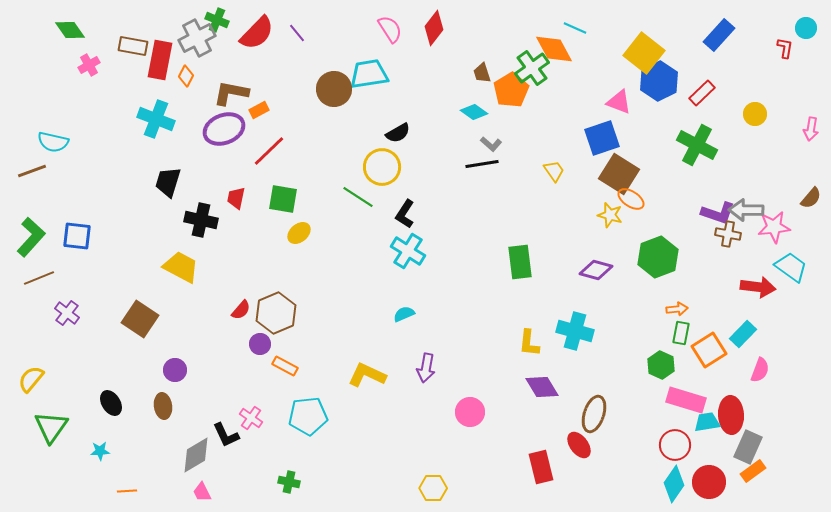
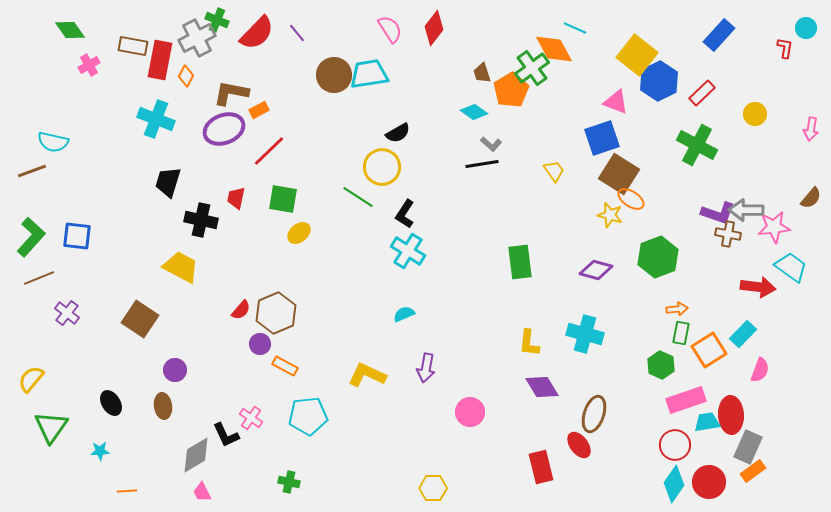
yellow square at (644, 53): moved 7 px left, 2 px down
brown circle at (334, 89): moved 14 px up
pink triangle at (619, 102): moved 3 px left
cyan cross at (575, 331): moved 10 px right, 3 px down
pink rectangle at (686, 400): rotated 36 degrees counterclockwise
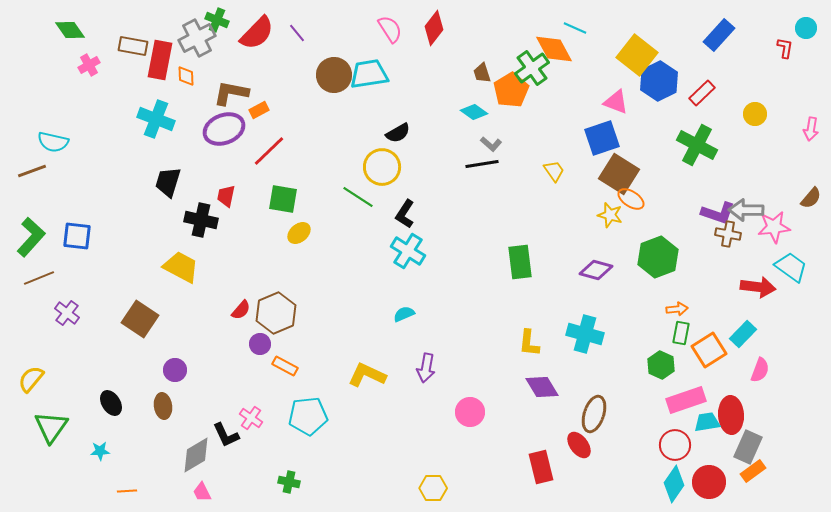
orange diamond at (186, 76): rotated 30 degrees counterclockwise
red trapezoid at (236, 198): moved 10 px left, 2 px up
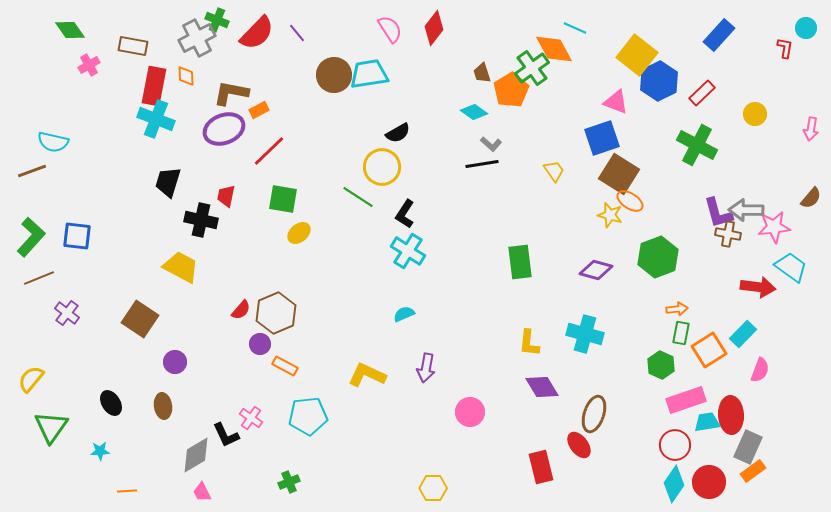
red rectangle at (160, 60): moved 6 px left, 26 px down
orange ellipse at (631, 199): moved 1 px left, 2 px down
purple L-shape at (718, 213): rotated 56 degrees clockwise
purple circle at (175, 370): moved 8 px up
green cross at (289, 482): rotated 35 degrees counterclockwise
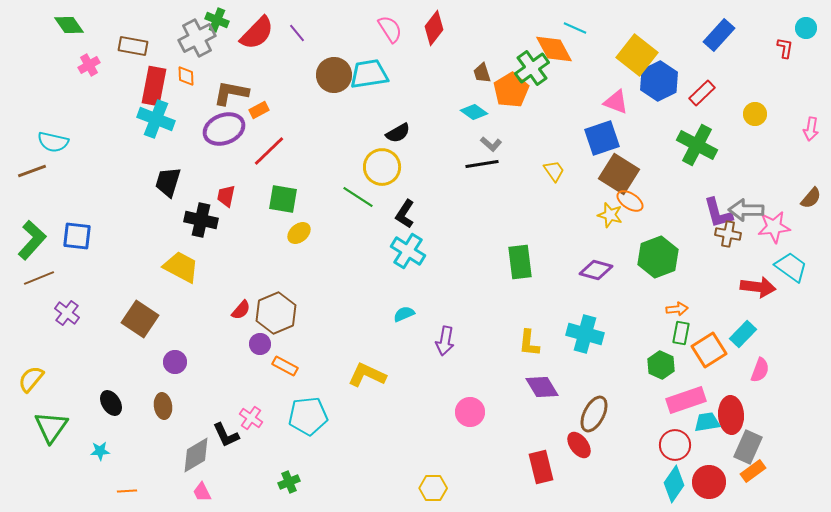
green diamond at (70, 30): moved 1 px left, 5 px up
green L-shape at (31, 237): moved 1 px right, 3 px down
purple arrow at (426, 368): moved 19 px right, 27 px up
brown ellipse at (594, 414): rotated 9 degrees clockwise
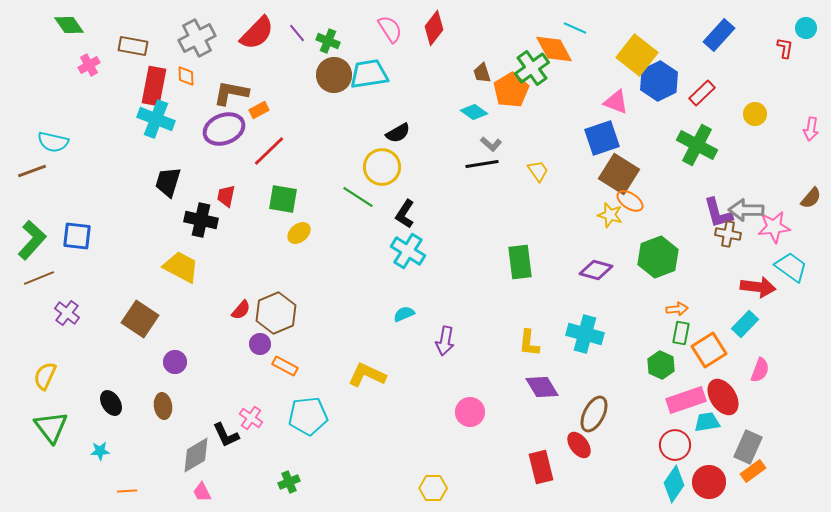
green cross at (217, 20): moved 111 px right, 21 px down
yellow trapezoid at (554, 171): moved 16 px left
cyan rectangle at (743, 334): moved 2 px right, 10 px up
yellow semicircle at (31, 379): moved 14 px right, 3 px up; rotated 16 degrees counterclockwise
red ellipse at (731, 415): moved 8 px left, 18 px up; rotated 30 degrees counterclockwise
green triangle at (51, 427): rotated 12 degrees counterclockwise
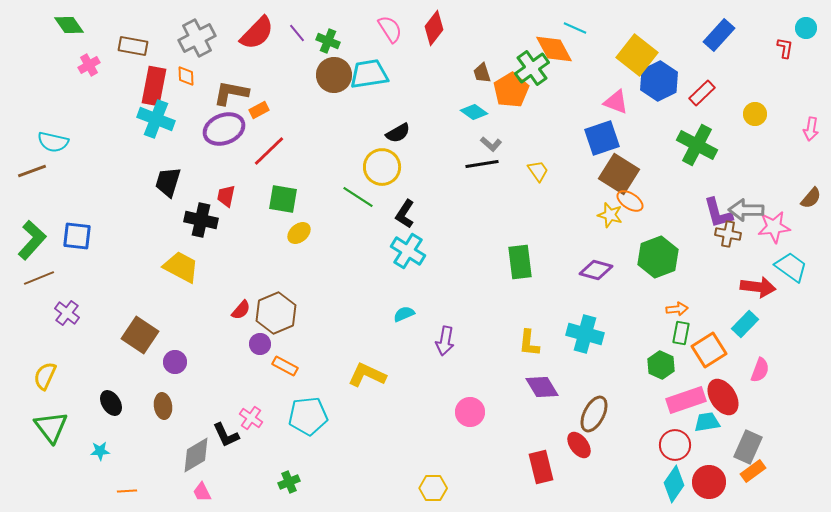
brown square at (140, 319): moved 16 px down
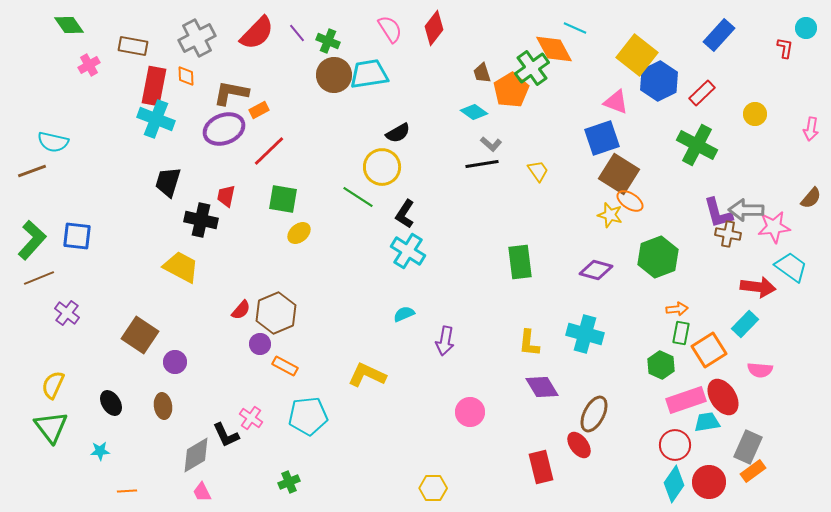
pink semicircle at (760, 370): rotated 75 degrees clockwise
yellow semicircle at (45, 376): moved 8 px right, 9 px down
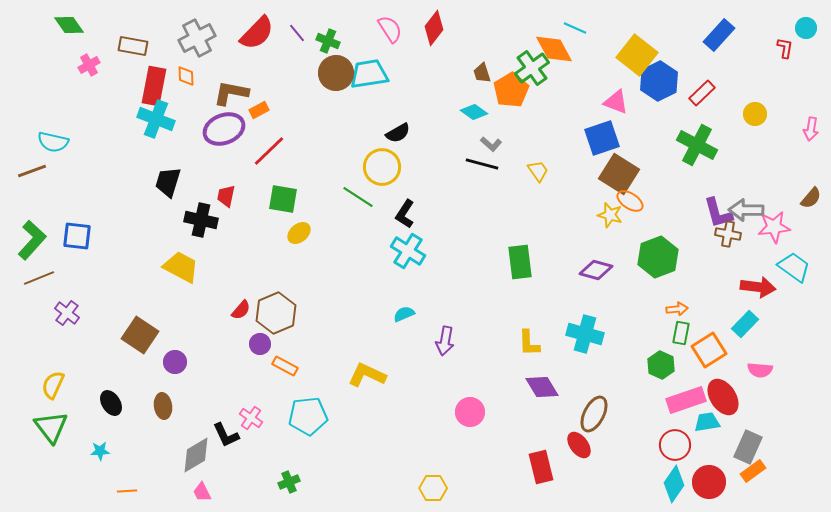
brown circle at (334, 75): moved 2 px right, 2 px up
black line at (482, 164): rotated 24 degrees clockwise
cyan trapezoid at (791, 267): moved 3 px right
yellow L-shape at (529, 343): rotated 8 degrees counterclockwise
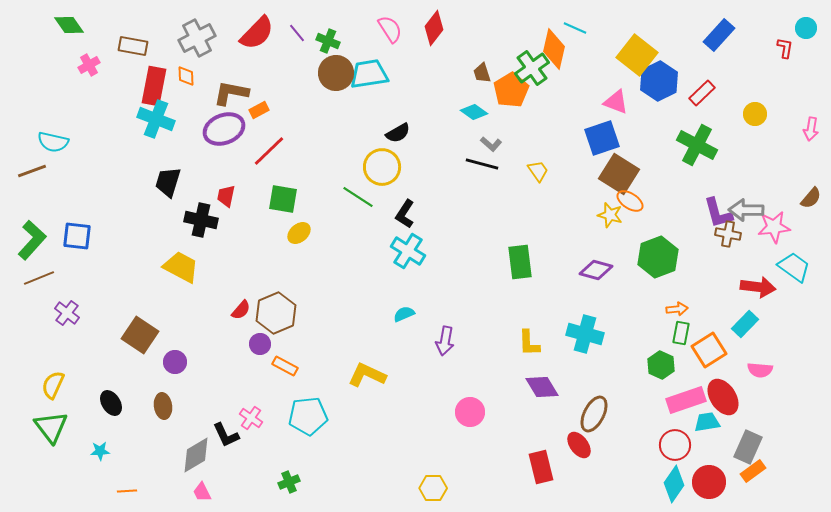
orange diamond at (554, 49): rotated 42 degrees clockwise
